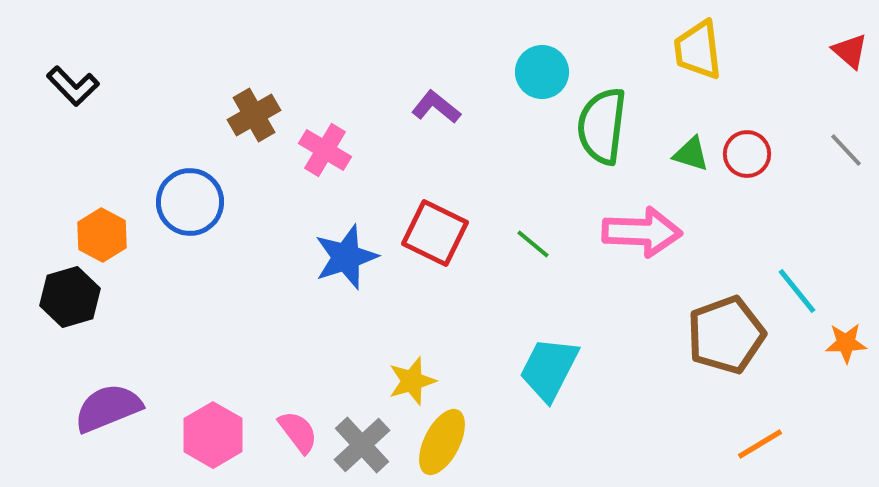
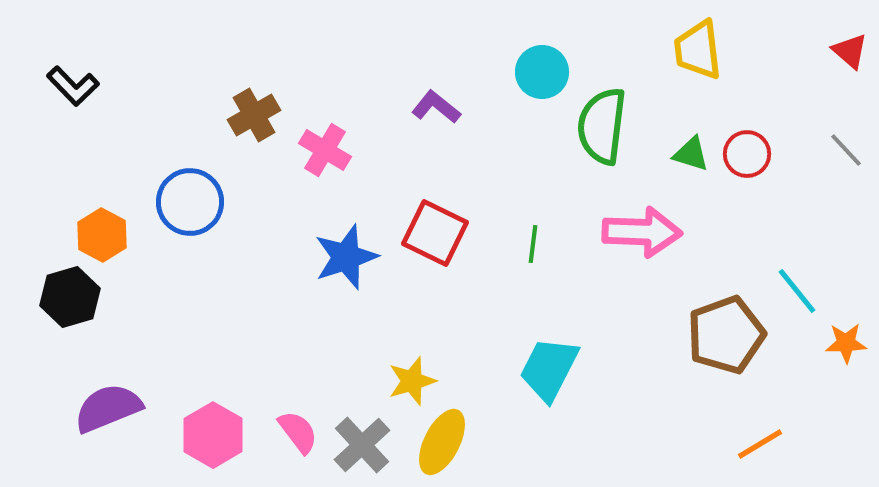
green line: rotated 57 degrees clockwise
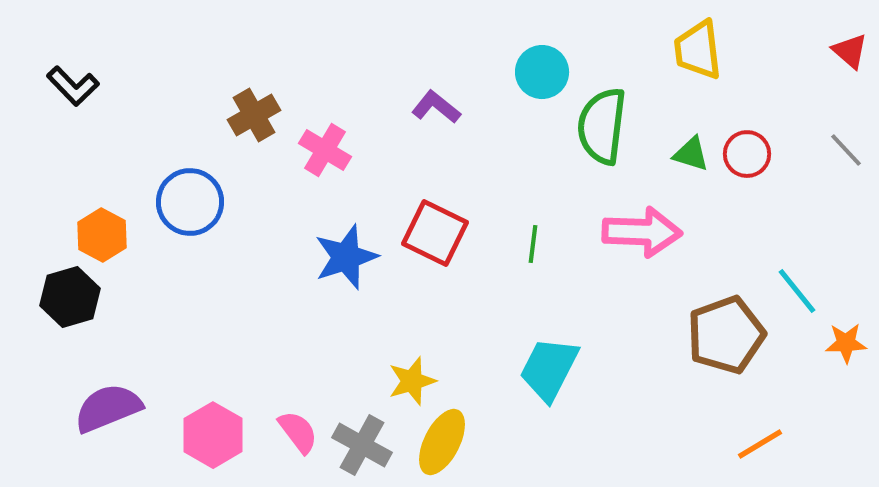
gray cross: rotated 18 degrees counterclockwise
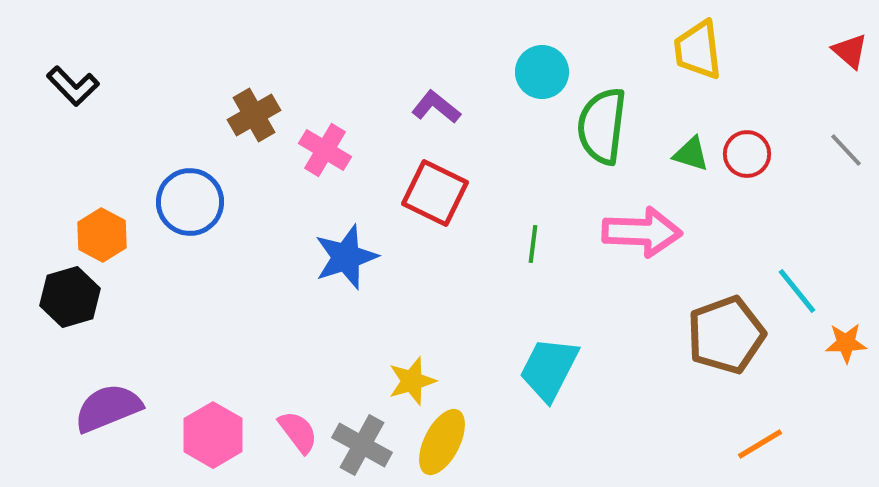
red square: moved 40 px up
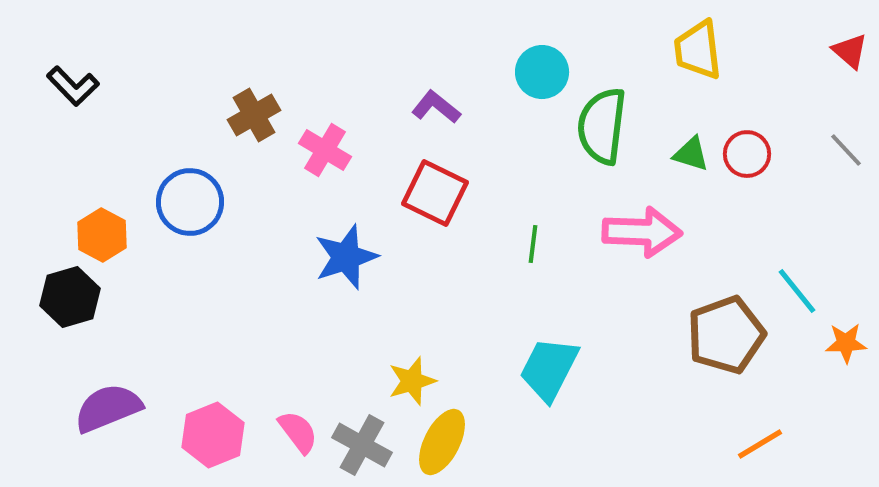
pink hexagon: rotated 8 degrees clockwise
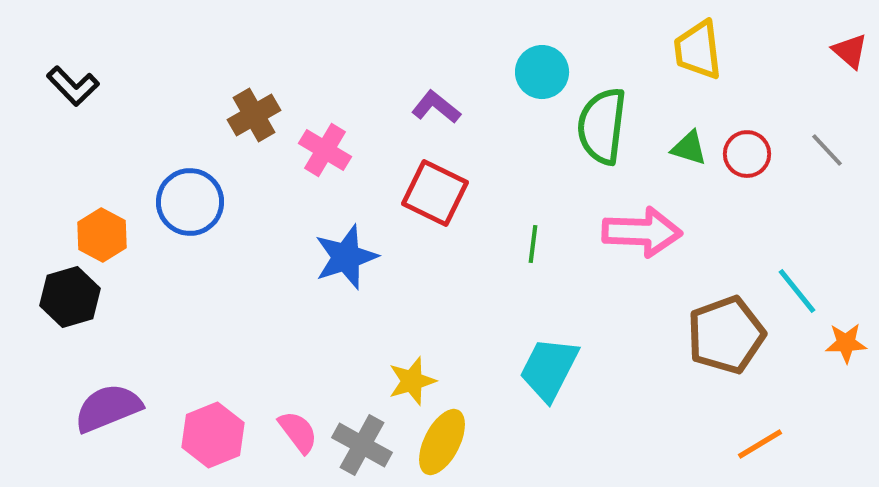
gray line: moved 19 px left
green triangle: moved 2 px left, 6 px up
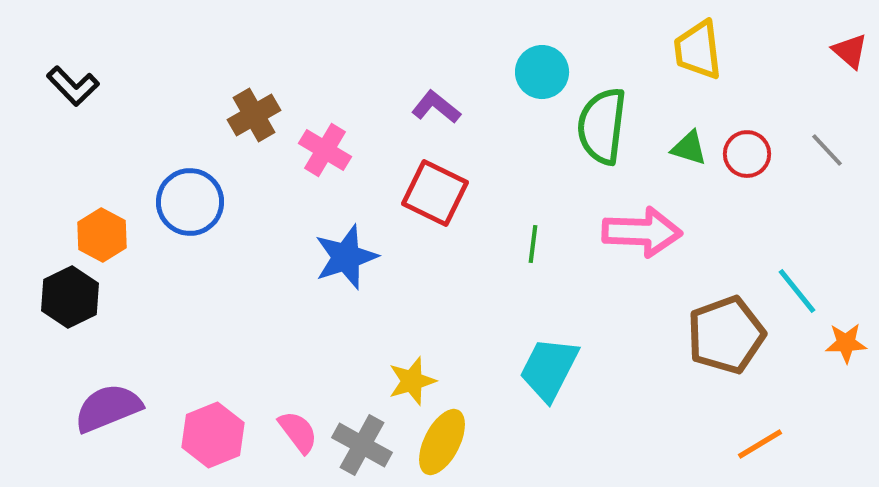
black hexagon: rotated 10 degrees counterclockwise
